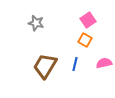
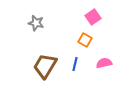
pink square: moved 5 px right, 3 px up
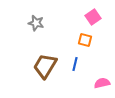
orange square: rotated 16 degrees counterclockwise
pink semicircle: moved 2 px left, 20 px down
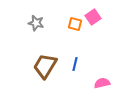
orange square: moved 10 px left, 16 px up
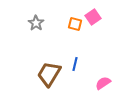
gray star: rotated 21 degrees clockwise
brown trapezoid: moved 4 px right, 8 px down
pink semicircle: moved 1 px right; rotated 21 degrees counterclockwise
